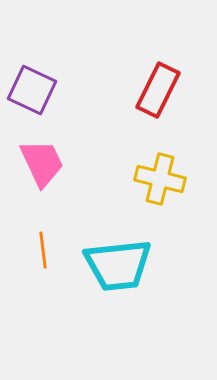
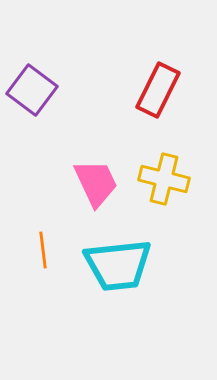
purple square: rotated 12 degrees clockwise
pink trapezoid: moved 54 px right, 20 px down
yellow cross: moved 4 px right
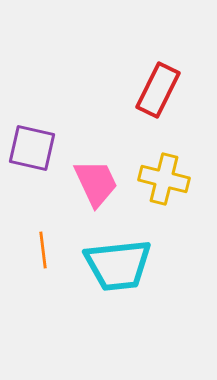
purple square: moved 58 px down; rotated 24 degrees counterclockwise
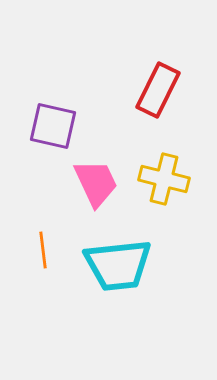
purple square: moved 21 px right, 22 px up
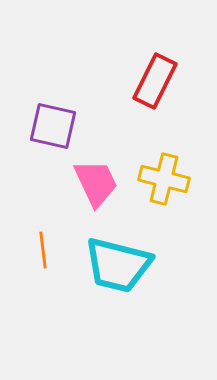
red rectangle: moved 3 px left, 9 px up
cyan trapezoid: rotated 20 degrees clockwise
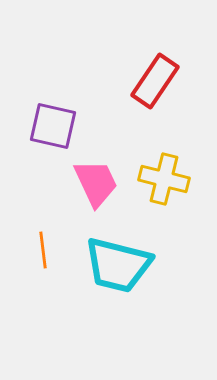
red rectangle: rotated 8 degrees clockwise
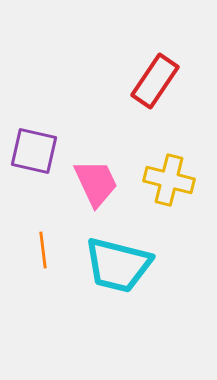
purple square: moved 19 px left, 25 px down
yellow cross: moved 5 px right, 1 px down
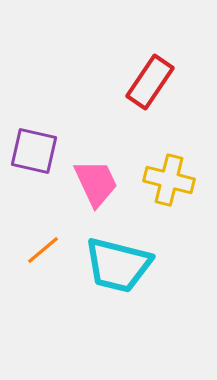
red rectangle: moved 5 px left, 1 px down
orange line: rotated 57 degrees clockwise
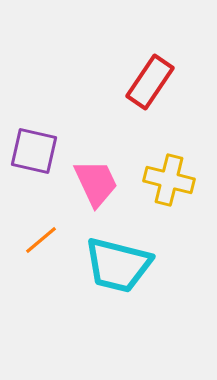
orange line: moved 2 px left, 10 px up
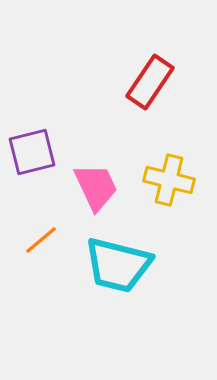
purple square: moved 2 px left, 1 px down; rotated 27 degrees counterclockwise
pink trapezoid: moved 4 px down
